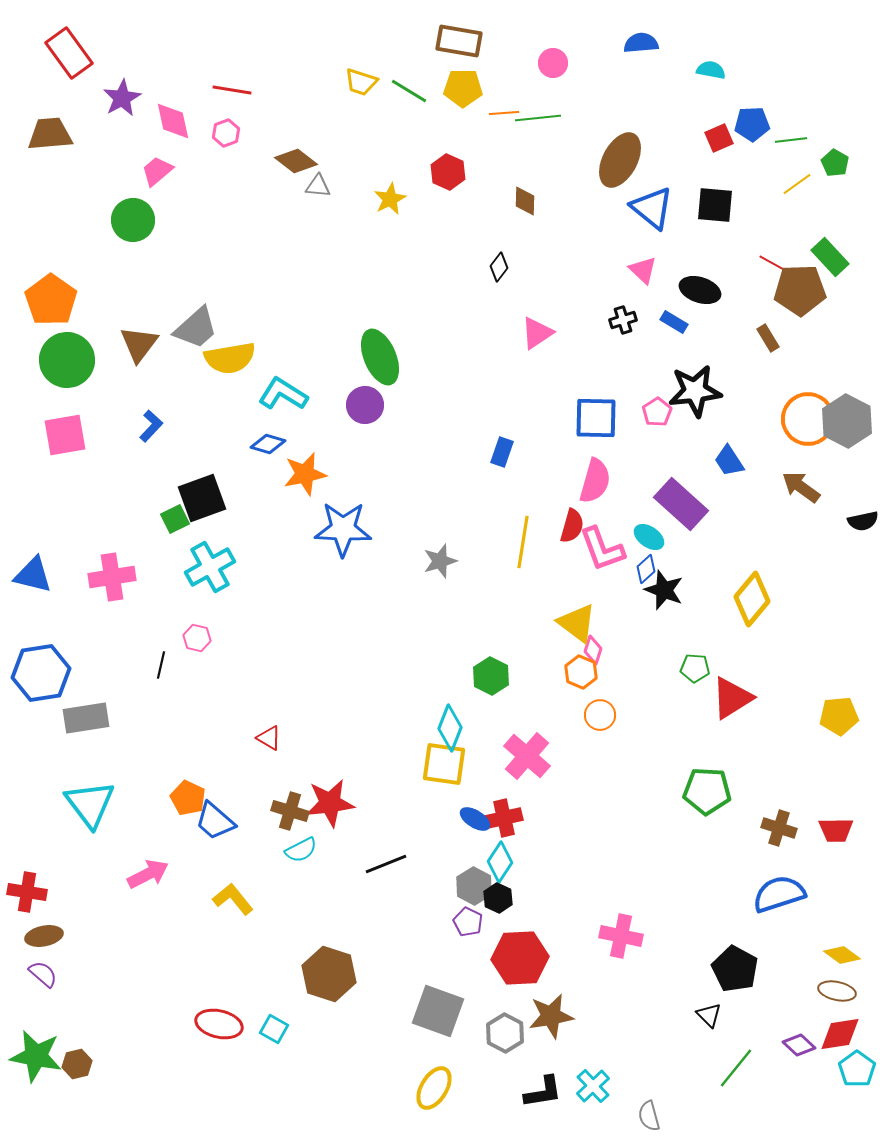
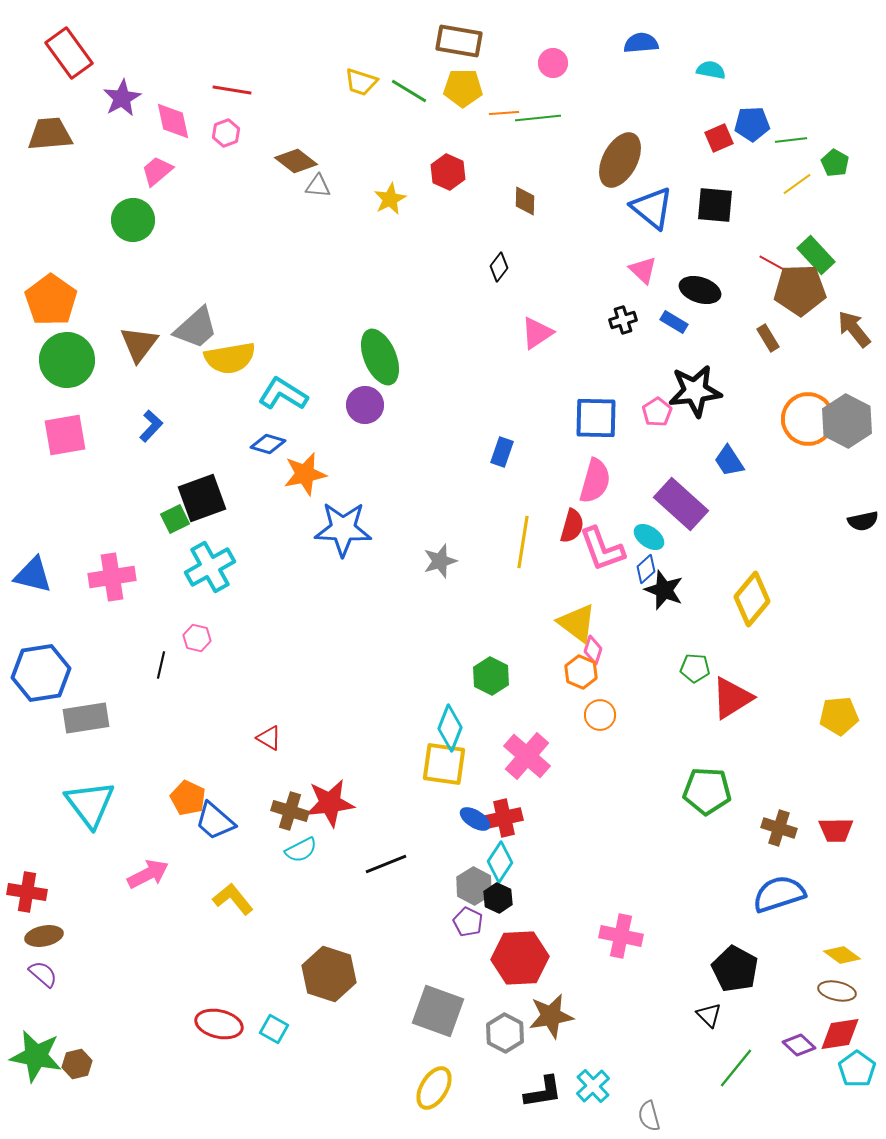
green rectangle at (830, 257): moved 14 px left, 2 px up
brown arrow at (801, 487): moved 53 px right, 158 px up; rotated 15 degrees clockwise
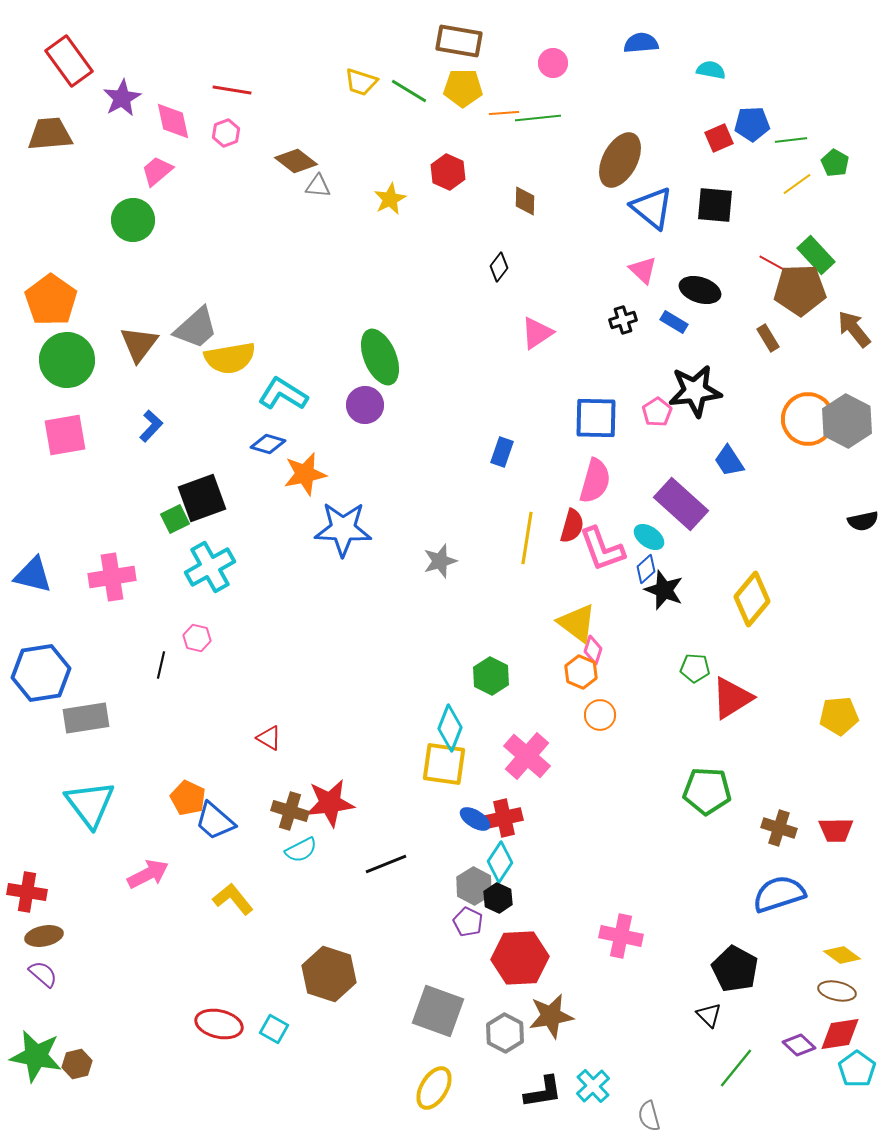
red rectangle at (69, 53): moved 8 px down
yellow line at (523, 542): moved 4 px right, 4 px up
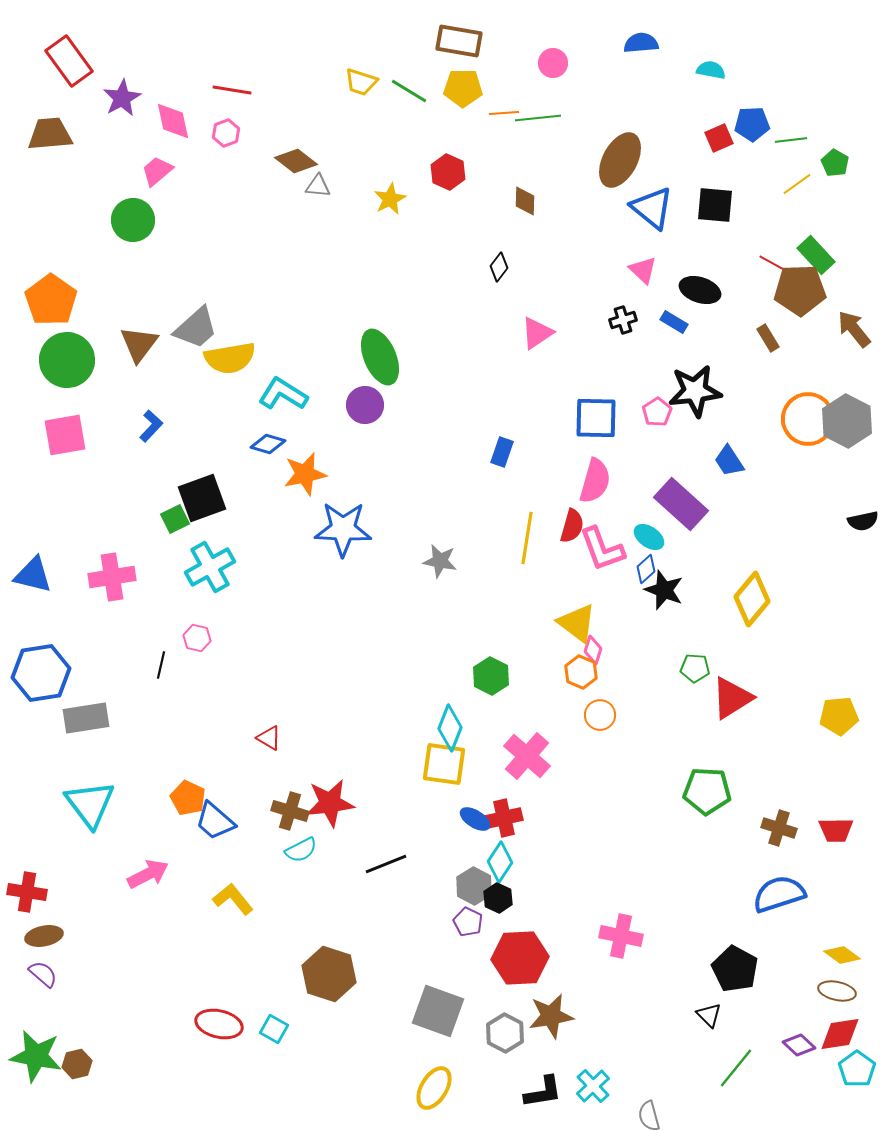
gray star at (440, 561): rotated 28 degrees clockwise
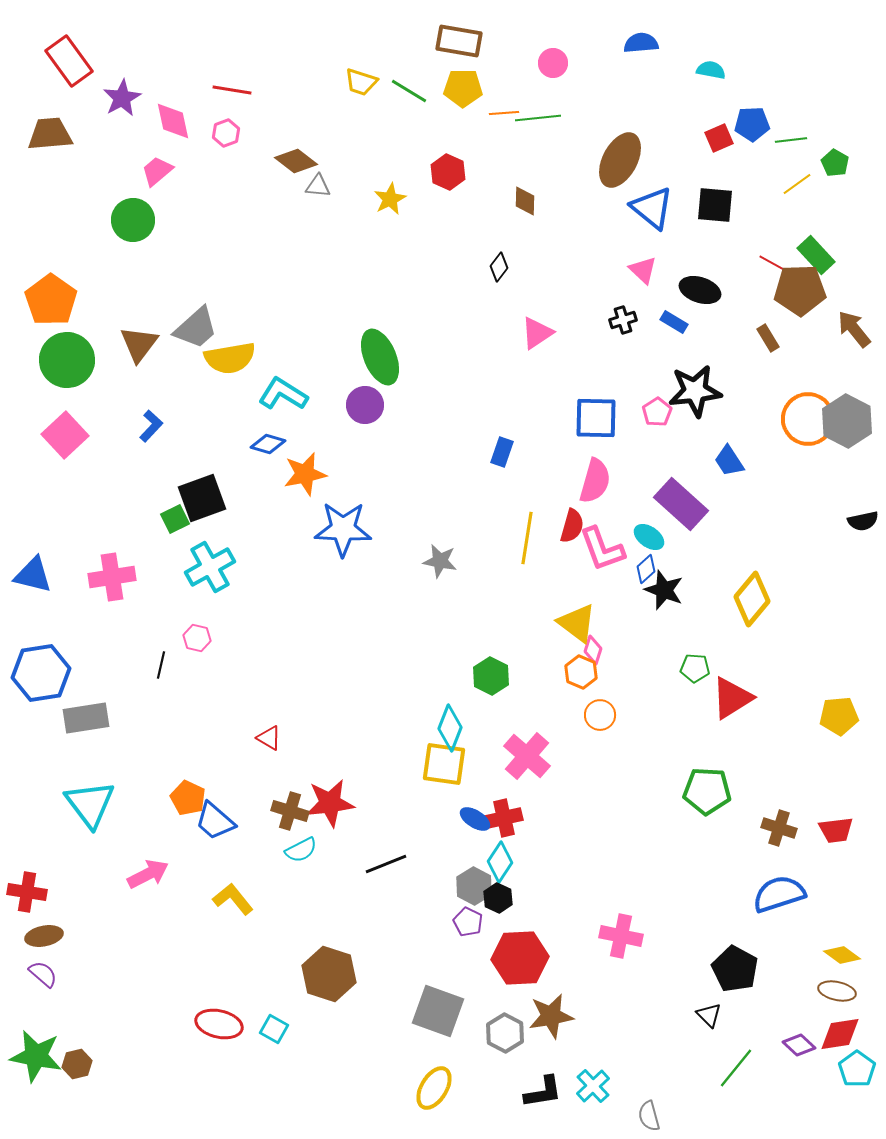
pink square at (65, 435): rotated 33 degrees counterclockwise
red trapezoid at (836, 830): rotated 6 degrees counterclockwise
